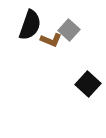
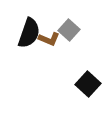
black semicircle: moved 1 px left, 8 px down
brown L-shape: moved 2 px left, 1 px up
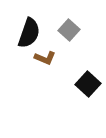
brown L-shape: moved 4 px left, 19 px down
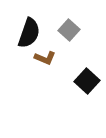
black square: moved 1 px left, 3 px up
